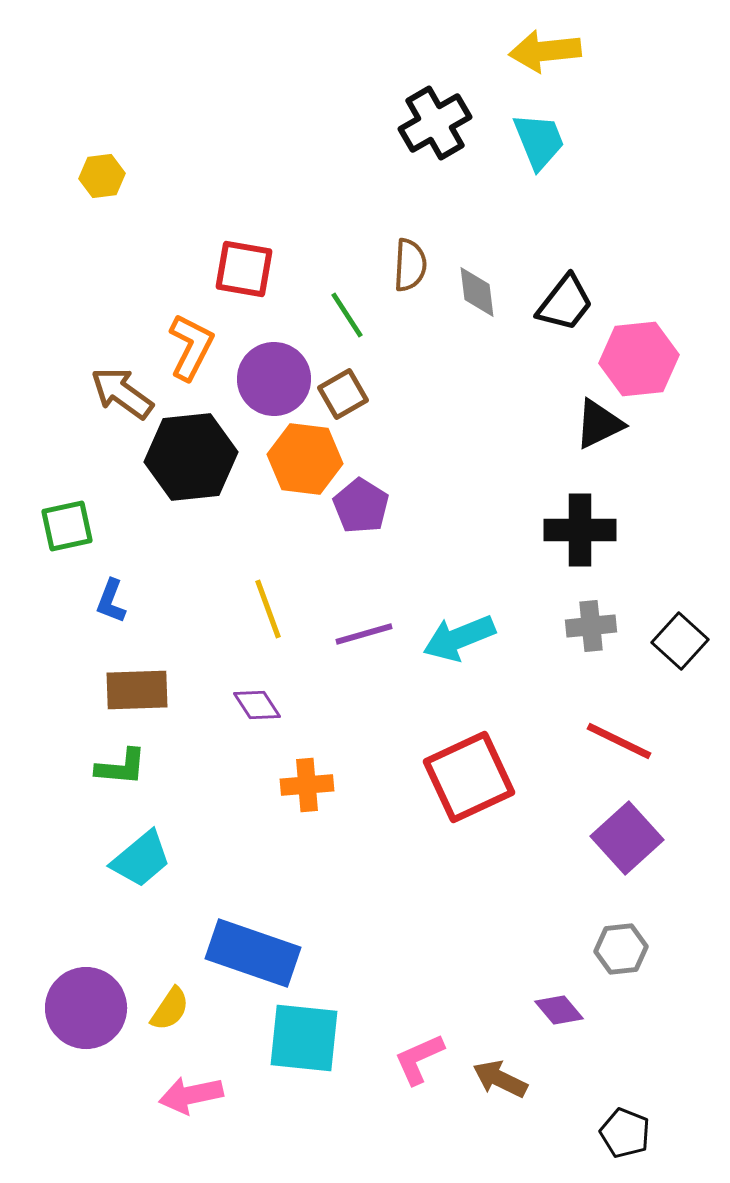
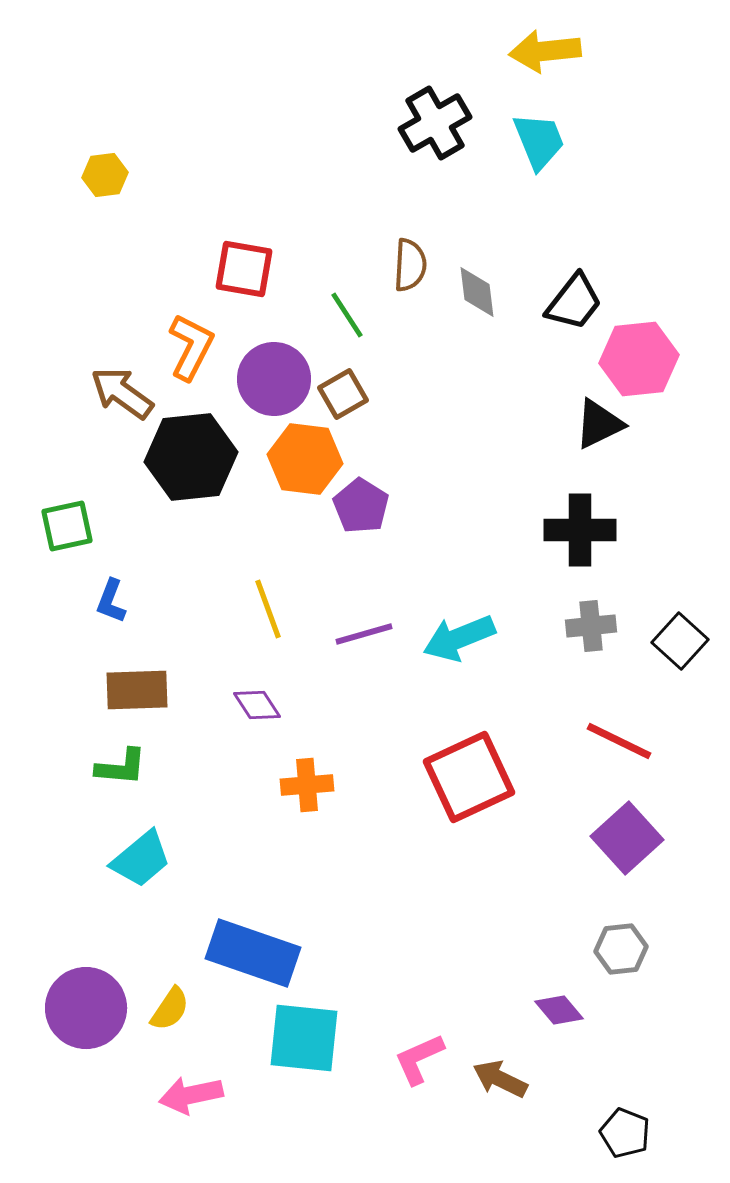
yellow hexagon at (102, 176): moved 3 px right, 1 px up
black trapezoid at (565, 303): moved 9 px right, 1 px up
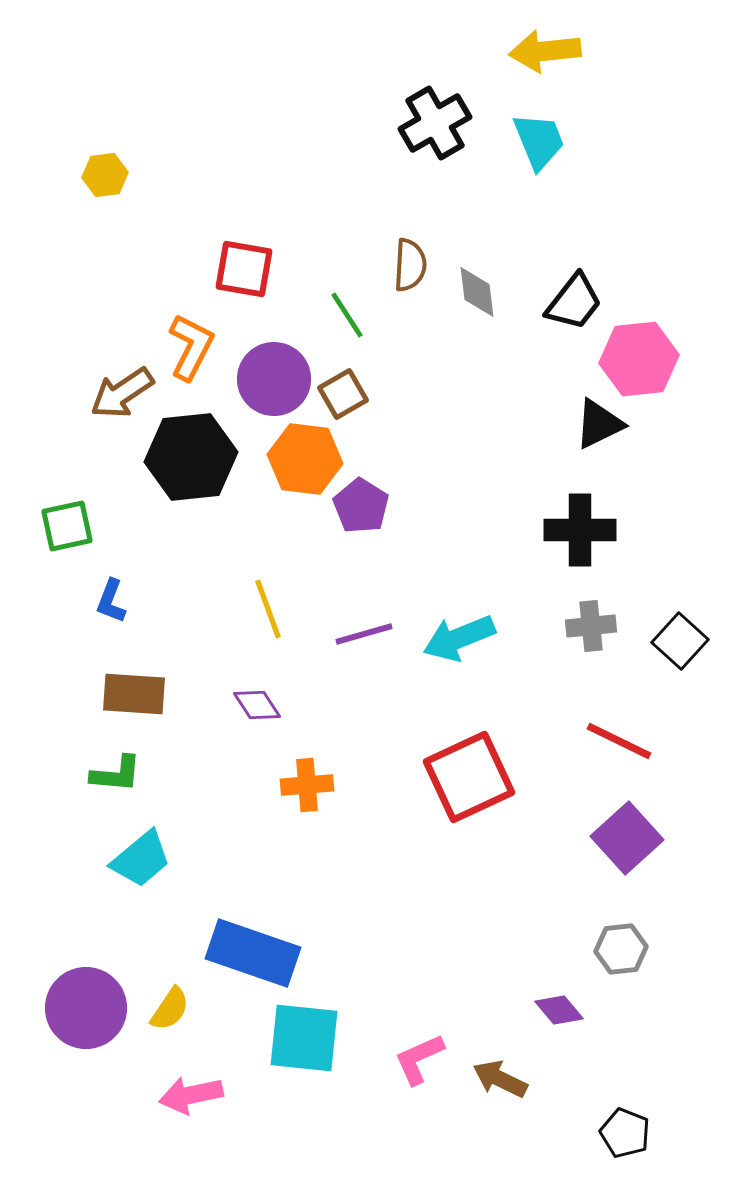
brown arrow at (122, 393): rotated 70 degrees counterclockwise
brown rectangle at (137, 690): moved 3 px left, 4 px down; rotated 6 degrees clockwise
green L-shape at (121, 767): moved 5 px left, 7 px down
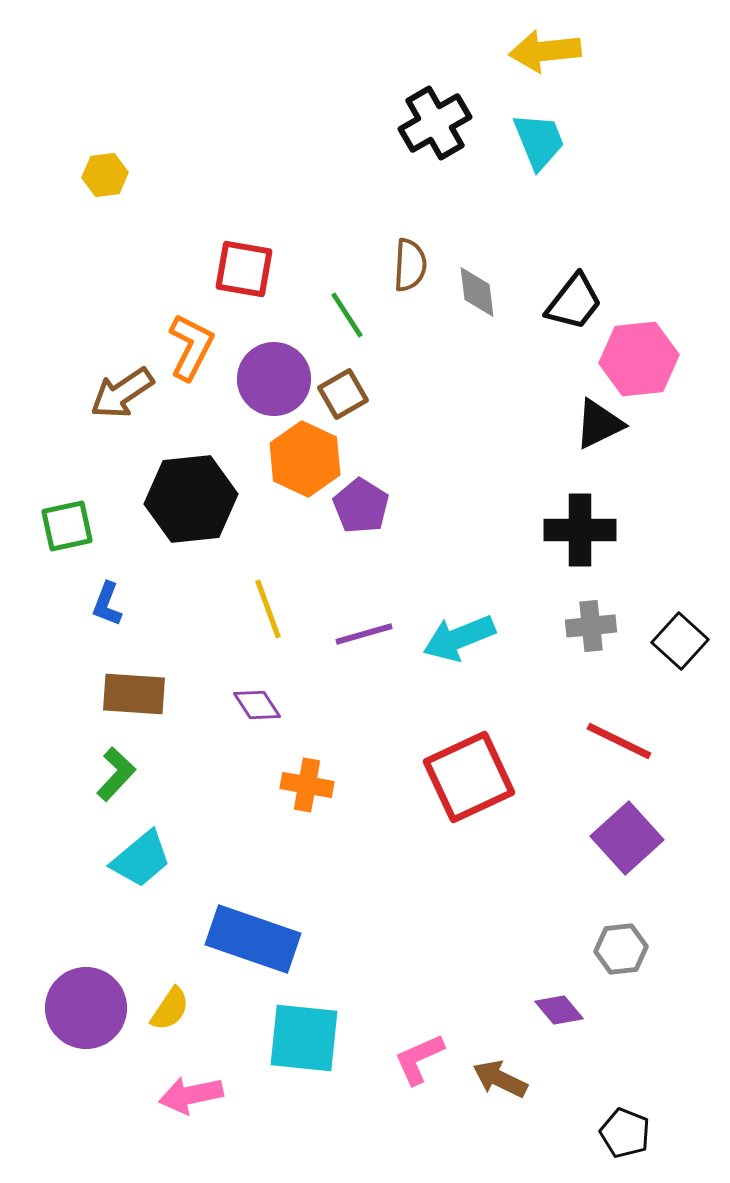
black hexagon at (191, 457): moved 42 px down
orange hexagon at (305, 459): rotated 18 degrees clockwise
blue L-shape at (111, 601): moved 4 px left, 3 px down
green L-shape at (116, 774): rotated 52 degrees counterclockwise
orange cross at (307, 785): rotated 15 degrees clockwise
blue rectangle at (253, 953): moved 14 px up
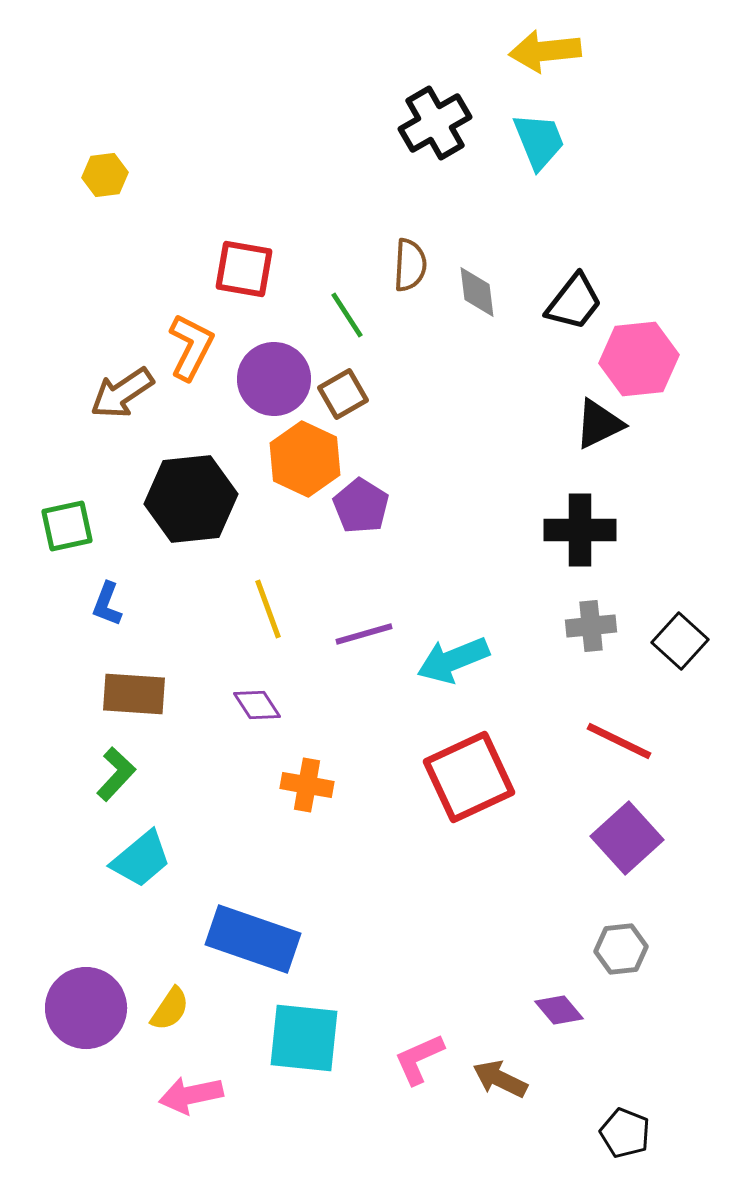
cyan arrow at (459, 638): moved 6 px left, 22 px down
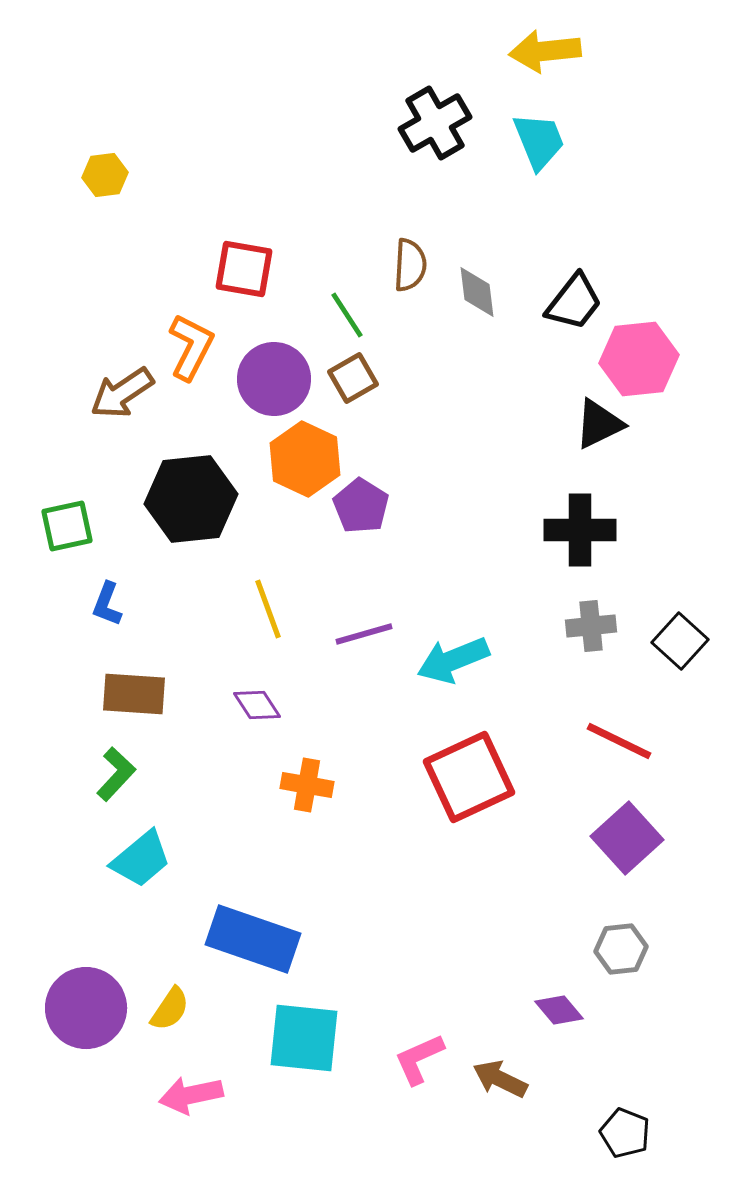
brown square at (343, 394): moved 10 px right, 16 px up
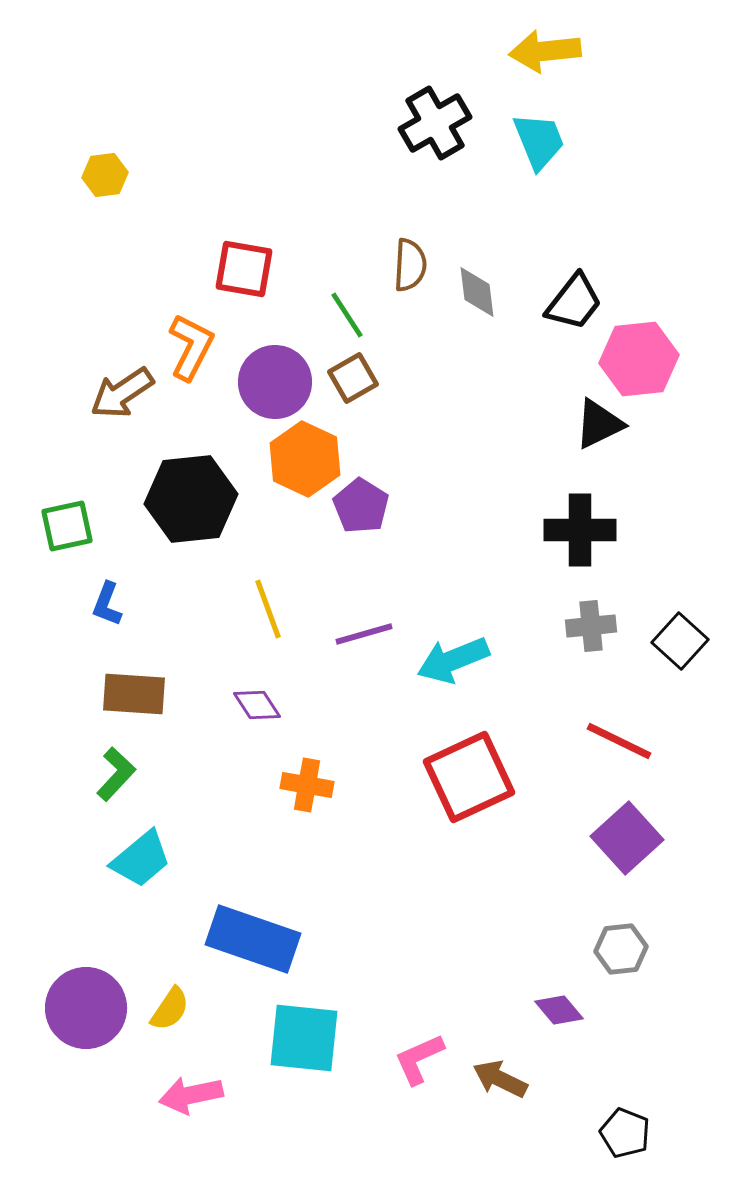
purple circle at (274, 379): moved 1 px right, 3 px down
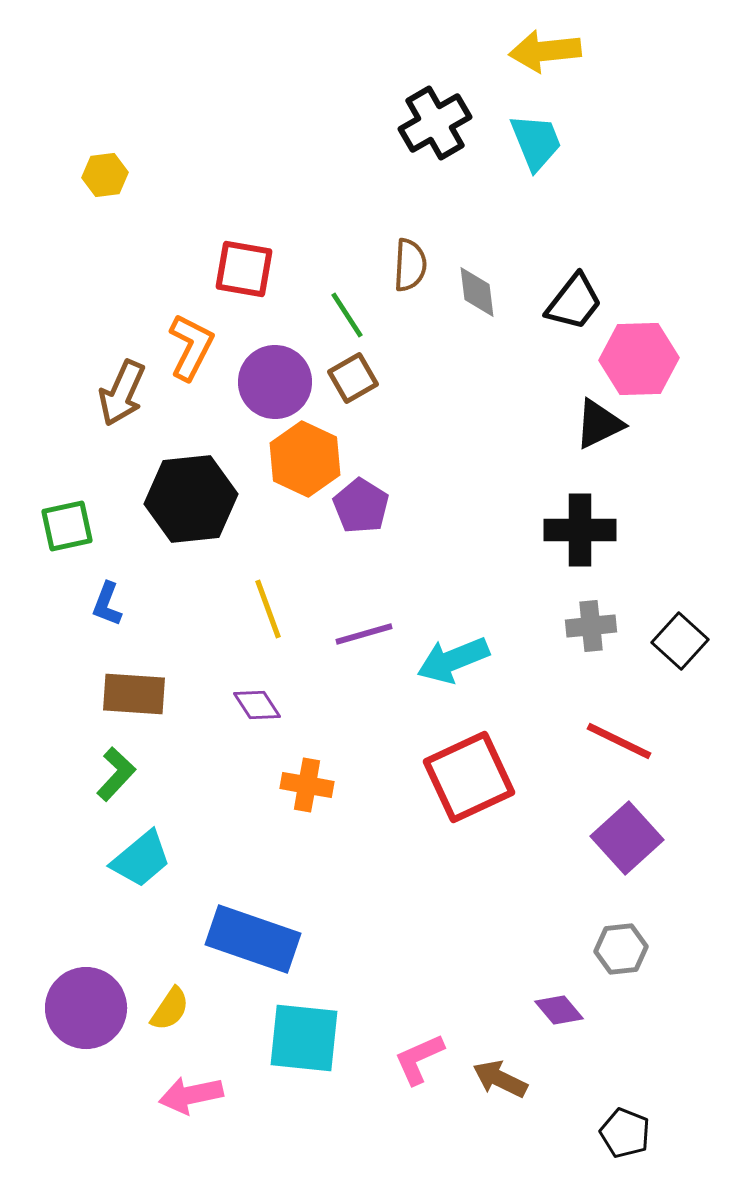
cyan trapezoid at (539, 141): moved 3 px left, 1 px down
pink hexagon at (639, 359): rotated 4 degrees clockwise
brown arrow at (122, 393): rotated 32 degrees counterclockwise
